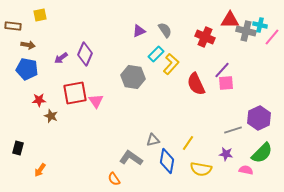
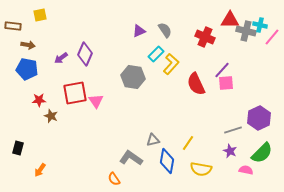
purple star: moved 4 px right, 3 px up; rotated 16 degrees clockwise
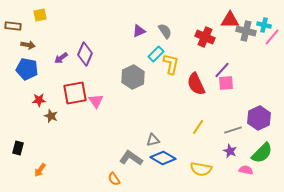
cyan cross: moved 4 px right
gray semicircle: moved 1 px down
yellow L-shape: rotated 30 degrees counterclockwise
gray hexagon: rotated 25 degrees clockwise
yellow line: moved 10 px right, 16 px up
blue diamond: moved 4 px left, 3 px up; rotated 70 degrees counterclockwise
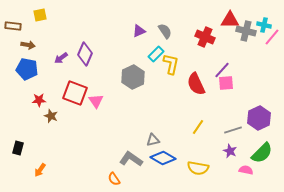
red square: rotated 30 degrees clockwise
gray L-shape: moved 1 px down
yellow semicircle: moved 3 px left, 1 px up
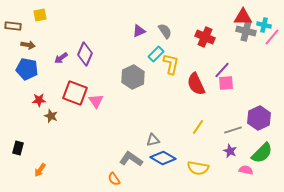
red triangle: moved 13 px right, 3 px up
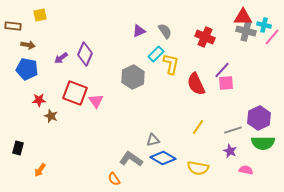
green semicircle: moved 1 px right, 10 px up; rotated 45 degrees clockwise
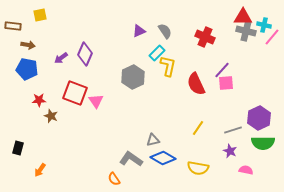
cyan rectangle: moved 1 px right, 1 px up
yellow L-shape: moved 3 px left, 2 px down
yellow line: moved 1 px down
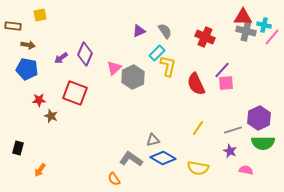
pink triangle: moved 18 px right, 33 px up; rotated 21 degrees clockwise
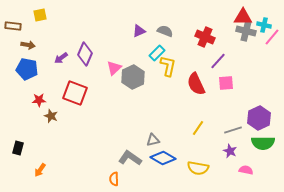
gray semicircle: rotated 35 degrees counterclockwise
purple line: moved 4 px left, 9 px up
gray L-shape: moved 1 px left, 1 px up
orange semicircle: rotated 32 degrees clockwise
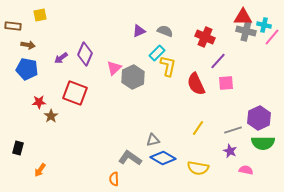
red star: moved 2 px down
brown star: rotated 16 degrees clockwise
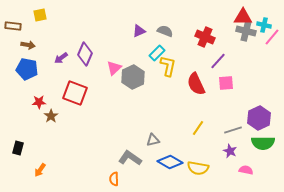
blue diamond: moved 7 px right, 4 px down
